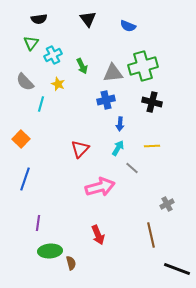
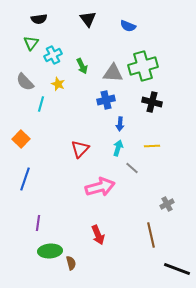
gray triangle: rotated 10 degrees clockwise
cyan arrow: rotated 14 degrees counterclockwise
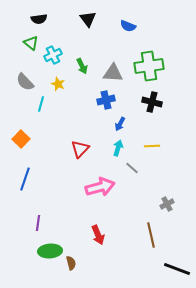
green triangle: rotated 28 degrees counterclockwise
green cross: moved 6 px right; rotated 8 degrees clockwise
blue arrow: rotated 24 degrees clockwise
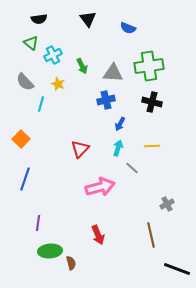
blue semicircle: moved 2 px down
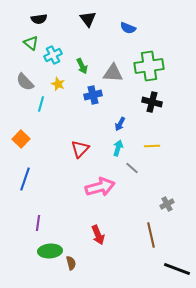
blue cross: moved 13 px left, 5 px up
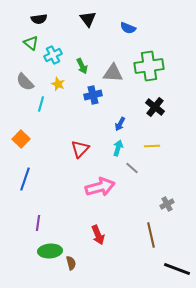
black cross: moved 3 px right, 5 px down; rotated 24 degrees clockwise
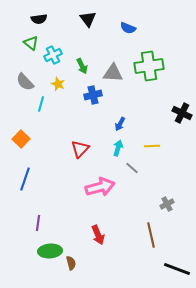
black cross: moved 27 px right, 6 px down; rotated 12 degrees counterclockwise
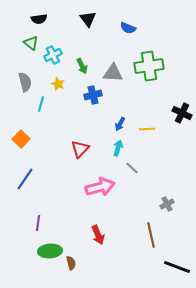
gray semicircle: rotated 150 degrees counterclockwise
yellow line: moved 5 px left, 17 px up
blue line: rotated 15 degrees clockwise
black line: moved 2 px up
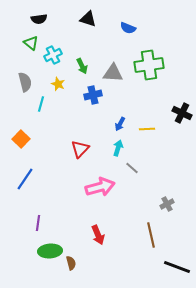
black triangle: rotated 36 degrees counterclockwise
green cross: moved 1 px up
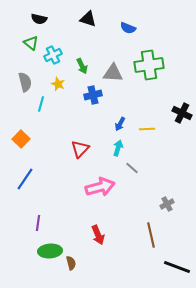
black semicircle: rotated 21 degrees clockwise
